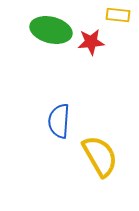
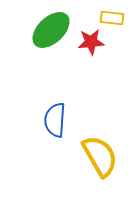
yellow rectangle: moved 6 px left, 3 px down
green ellipse: rotated 57 degrees counterclockwise
blue semicircle: moved 4 px left, 1 px up
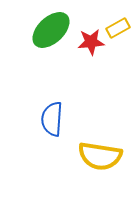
yellow rectangle: moved 6 px right, 10 px down; rotated 35 degrees counterclockwise
blue semicircle: moved 3 px left, 1 px up
yellow semicircle: rotated 129 degrees clockwise
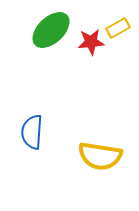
blue semicircle: moved 20 px left, 13 px down
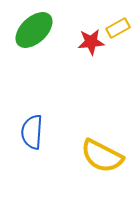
green ellipse: moved 17 px left
yellow semicircle: moved 2 px right; rotated 18 degrees clockwise
